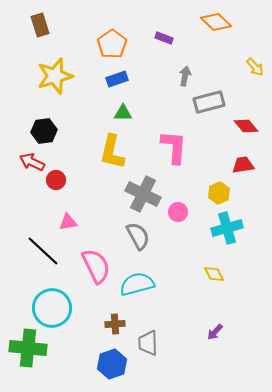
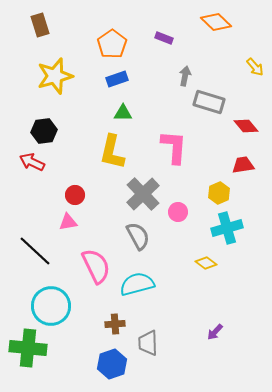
gray rectangle: rotated 32 degrees clockwise
red circle: moved 19 px right, 15 px down
gray cross: rotated 20 degrees clockwise
black line: moved 8 px left
yellow diamond: moved 8 px left, 11 px up; rotated 25 degrees counterclockwise
cyan circle: moved 1 px left, 2 px up
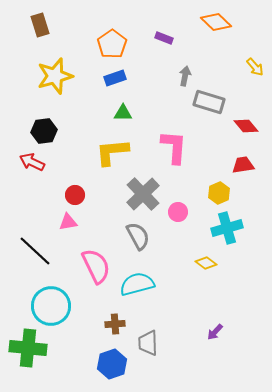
blue rectangle: moved 2 px left, 1 px up
yellow L-shape: rotated 72 degrees clockwise
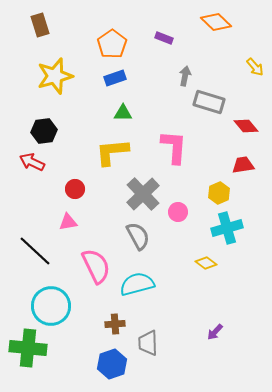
red circle: moved 6 px up
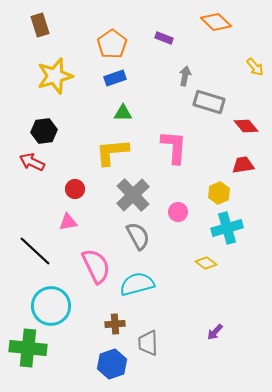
gray cross: moved 10 px left, 1 px down
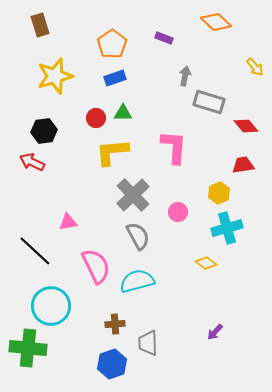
red circle: moved 21 px right, 71 px up
cyan semicircle: moved 3 px up
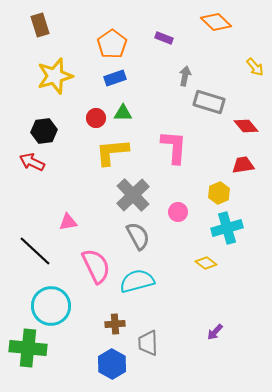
blue hexagon: rotated 12 degrees counterclockwise
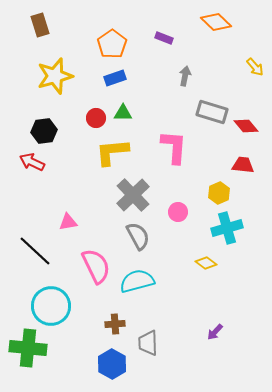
gray rectangle: moved 3 px right, 10 px down
red trapezoid: rotated 15 degrees clockwise
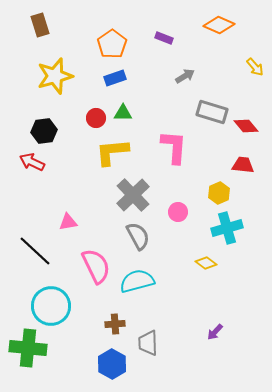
orange diamond: moved 3 px right, 3 px down; rotated 20 degrees counterclockwise
gray arrow: rotated 48 degrees clockwise
